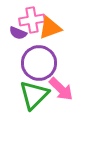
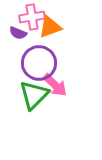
pink cross: moved 3 px up
orange triangle: moved 1 px up
pink arrow: moved 6 px left, 4 px up
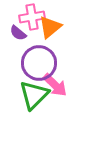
orange triangle: rotated 20 degrees counterclockwise
purple semicircle: rotated 18 degrees clockwise
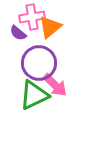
green triangle: rotated 20 degrees clockwise
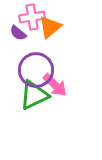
purple circle: moved 3 px left, 7 px down
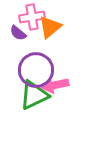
pink arrow: rotated 124 degrees clockwise
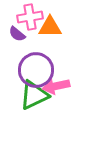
pink cross: moved 2 px left
orange triangle: rotated 40 degrees clockwise
purple semicircle: moved 1 px left, 1 px down
pink arrow: moved 1 px right, 1 px down
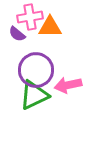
pink arrow: moved 12 px right, 1 px up
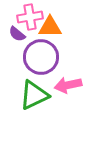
purple circle: moved 5 px right, 13 px up
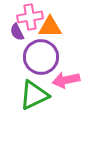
purple semicircle: moved 2 px up; rotated 24 degrees clockwise
pink arrow: moved 2 px left, 5 px up
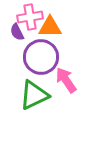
pink arrow: rotated 68 degrees clockwise
